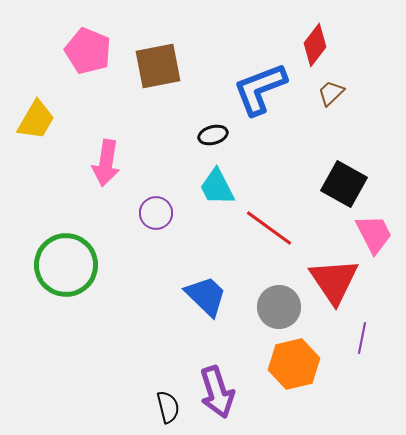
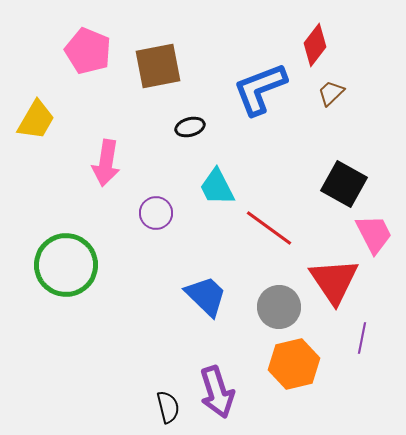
black ellipse: moved 23 px left, 8 px up
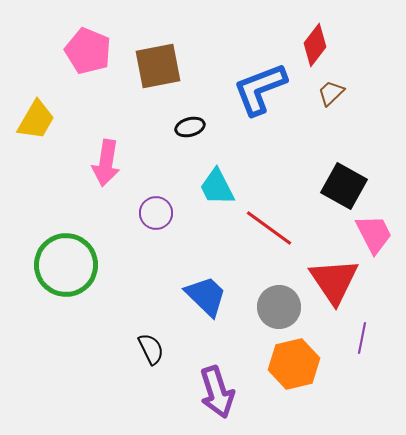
black square: moved 2 px down
black semicircle: moved 17 px left, 58 px up; rotated 12 degrees counterclockwise
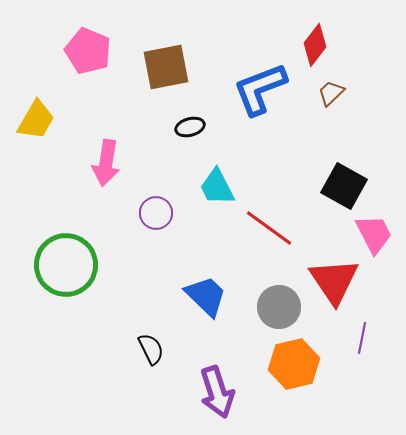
brown square: moved 8 px right, 1 px down
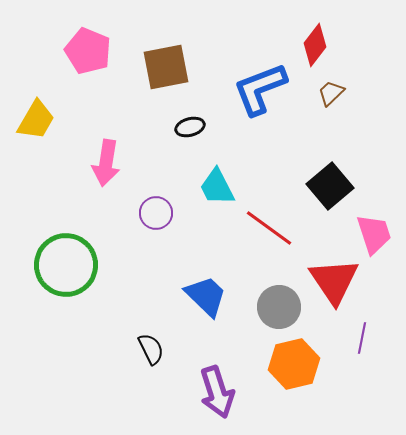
black square: moved 14 px left; rotated 21 degrees clockwise
pink trapezoid: rotated 9 degrees clockwise
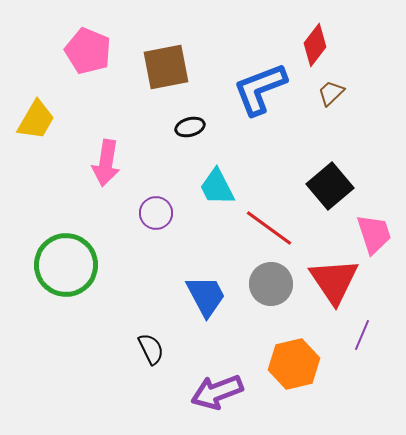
blue trapezoid: rotated 18 degrees clockwise
gray circle: moved 8 px left, 23 px up
purple line: moved 3 px up; rotated 12 degrees clockwise
purple arrow: rotated 87 degrees clockwise
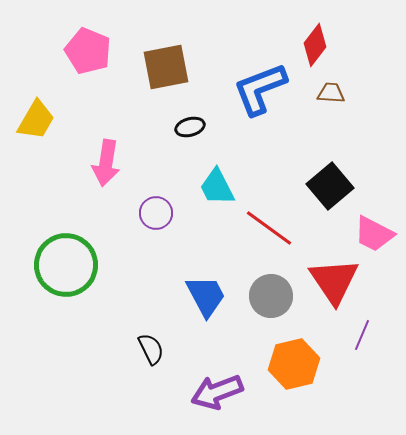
brown trapezoid: rotated 48 degrees clockwise
pink trapezoid: rotated 135 degrees clockwise
gray circle: moved 12 px down
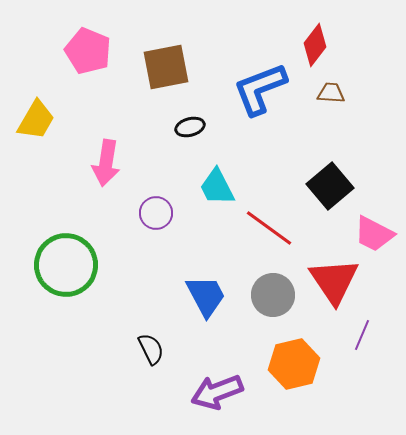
gray circle: moved 2 px right, 1 px up
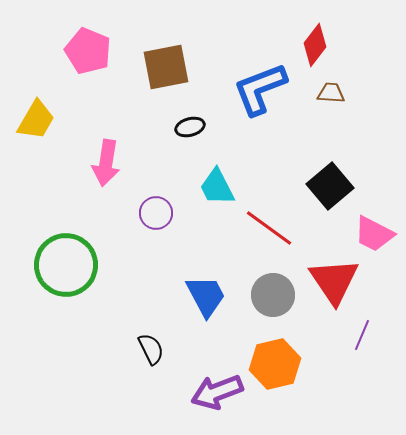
orange hexagon: moved 19 px left
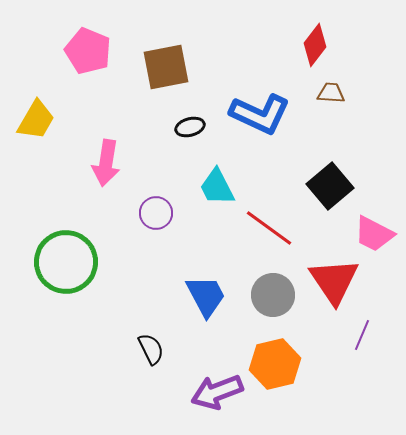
blue L-shape: moved 25 px down; rotated 134 degrees counterclockwise
green circle: moved 3 px up
